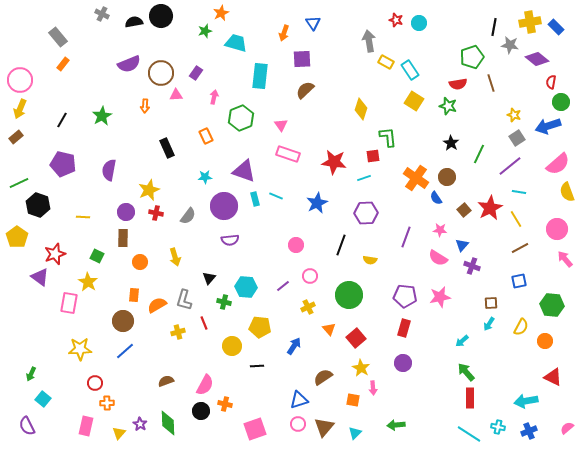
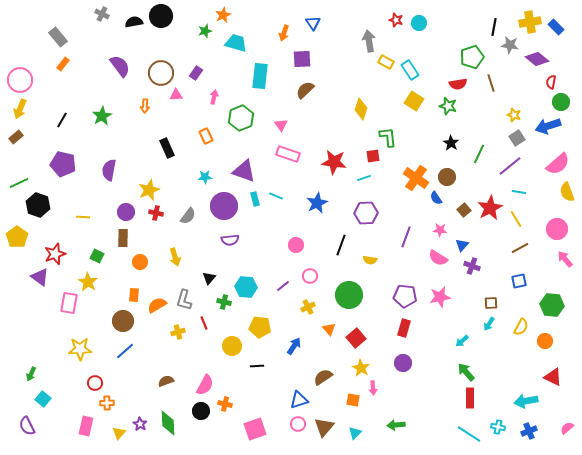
orange star at (221, 13): moved 2 px right, 2 px down
purple semicircle at (129, 64): moved 9 px left, 2 px down; rotated 105 degrees counterclockwise
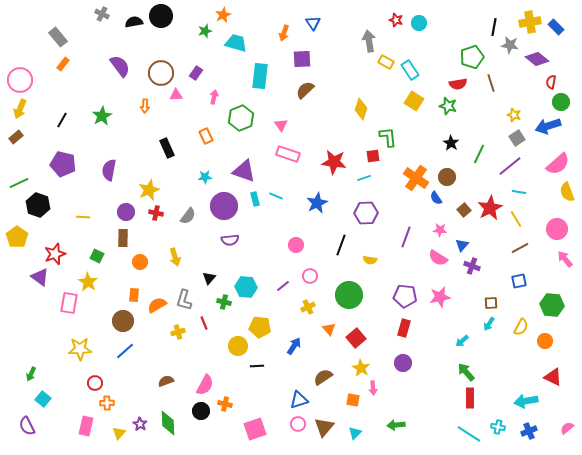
yellow circle at (232, 346): moved 6 px right
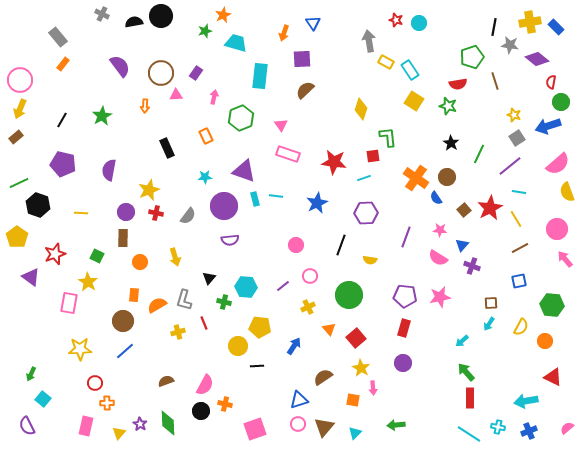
brown line at (491, 83): moved 4 px right, 2 px up
cyan line at (276, 196): rotated 16 degrees counterclockwise
yellow line at (83, 217): moved 2 px left, 4 px up
purple triangle at (40, 277): moved 9 px left
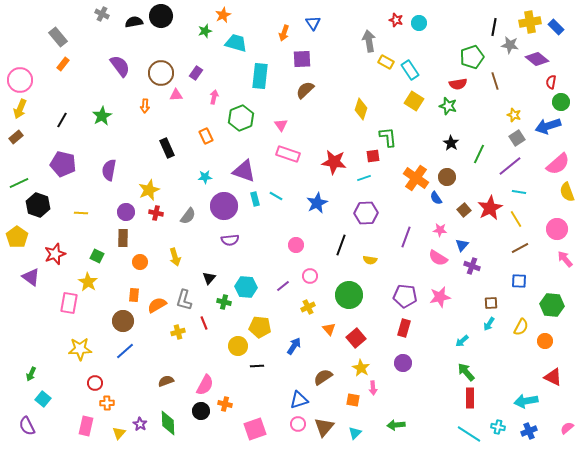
cyan line at (276, 196): rotated 24 degrees clockwise
blue square at (519, 281): rotated 14 degrees clockwise
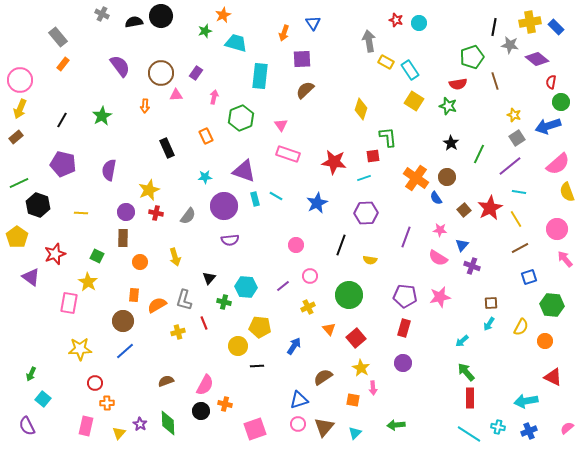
blue square at (519, 281): moved 10 px right, 4 px up; rotated 21 degrees counterclockwise
